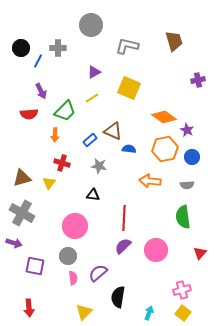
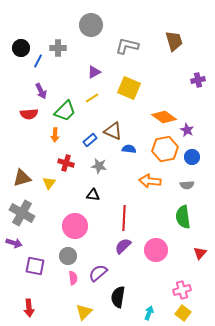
red cross at (62, 163): moved 4 px right
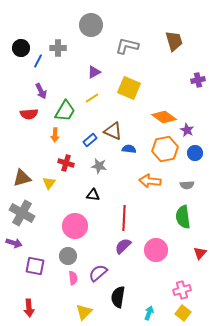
green trapezoid at (65, 111): rotated 15 degrees counterclockwise
blue circle at (192, 157): moved 3 px right, 4 px up
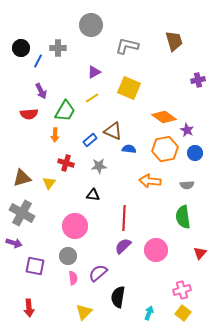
gray star at (99, 166): rotated 14 degrees counterclockwise
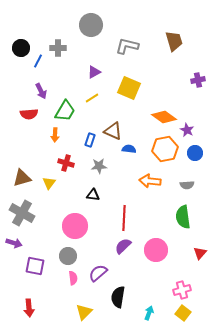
blue rectangle at (90, 140): rotated 32 degrees counterclockwise
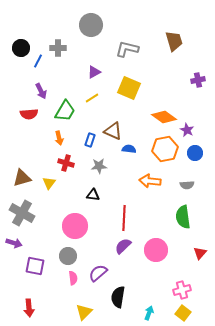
gray L-shape at (127, 46): moved 3 px down
orange arrow at (55, 135): moved 4 px right, 3 px down; rotated 16 degrees counterclockwise
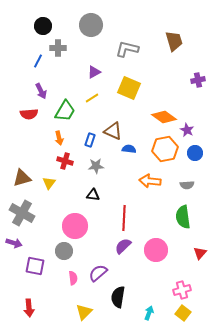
black circle at (21, 48): moved 22 px right, 22 px up
red cross at (66, 163): moved 1 px left, 2 px up
gray star at (99, 166): moved 3 px left
gray circle at (68, 256): moved 4 px left, 5 px up
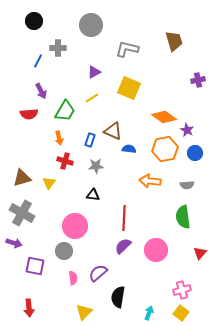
black circle at (43, 26): moved 9 px left, 5 px up
yellow square at (183, 313): moved 2 px left
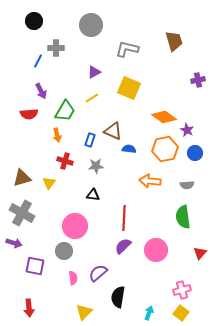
gray cross at (58, 48): moved 2 px left
orange arrow at (59, 138): moved 2 px left, 3 px up
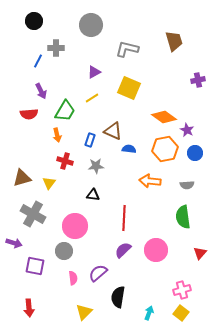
gray cross at (22, 213): moved 11 px right, 1 px down
purple semicircle at (123, 246): moved 4 px down
